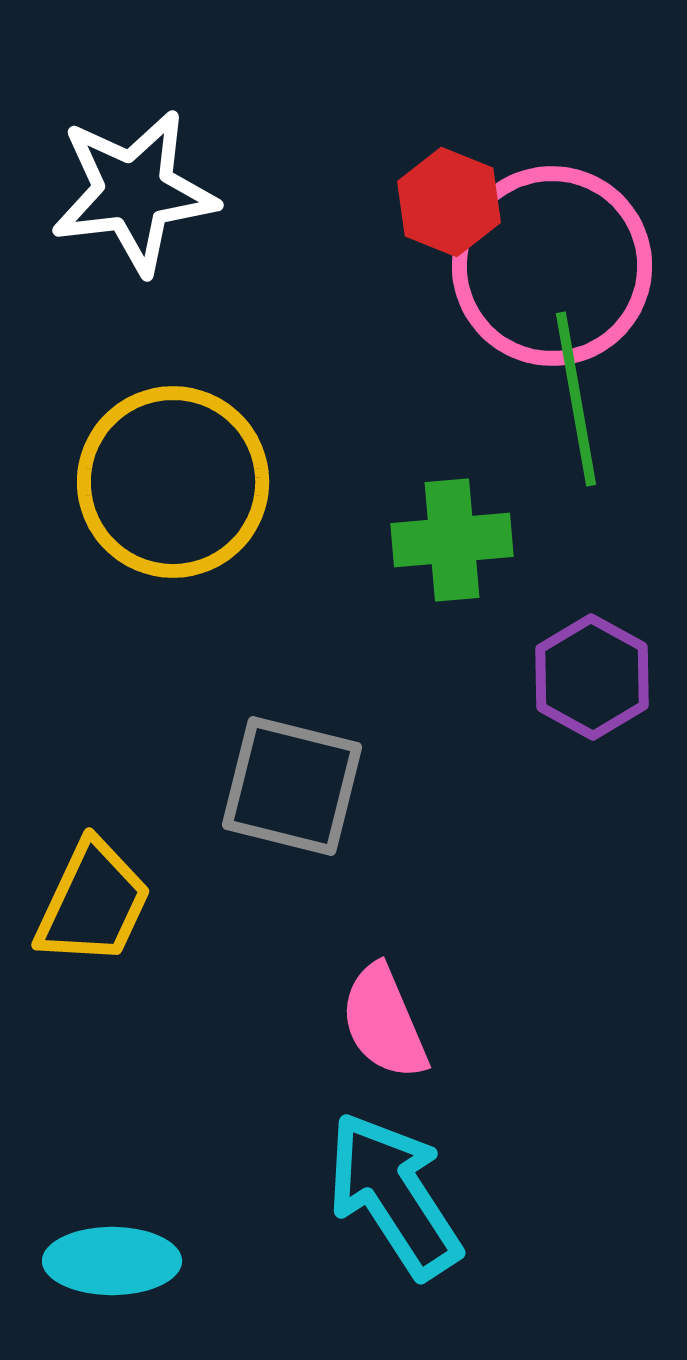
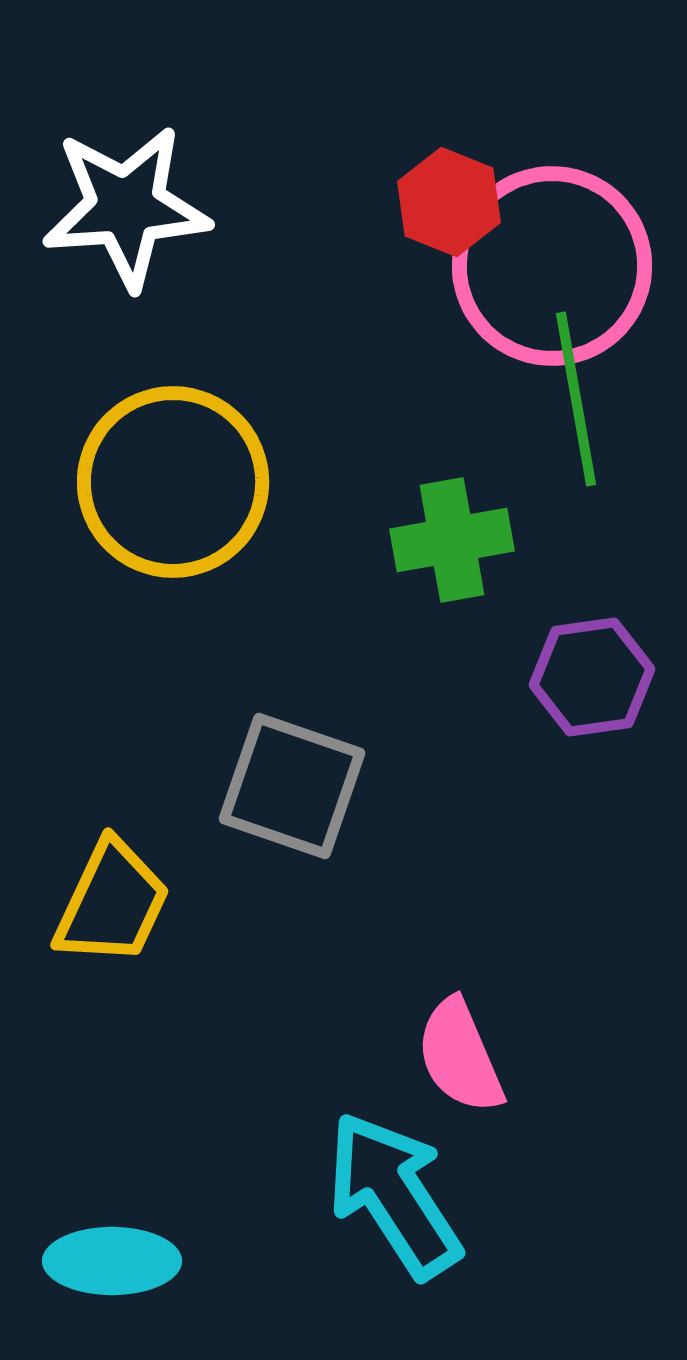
white star: moved 8 px left, 15 px down; rotated 3 degrees clockwise
green cross: rotated 5 degrees counterclockwise
purple hexagon: rotated 23 degrees clockwise
gray square: rotated 5 degrees clockwise
yellow trapezoid: moved 19 px right
pink semicircle: moved 76 px right, 34 px down
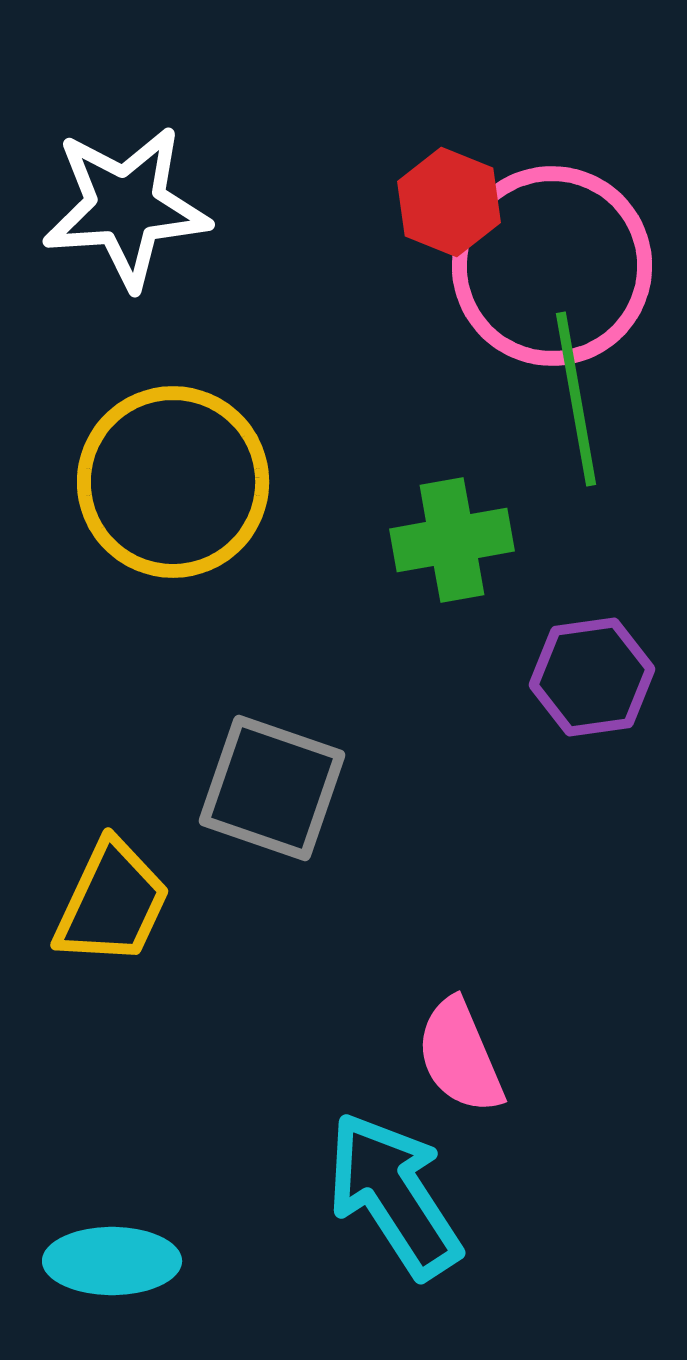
gray square: moved 20 px left, 2 px down
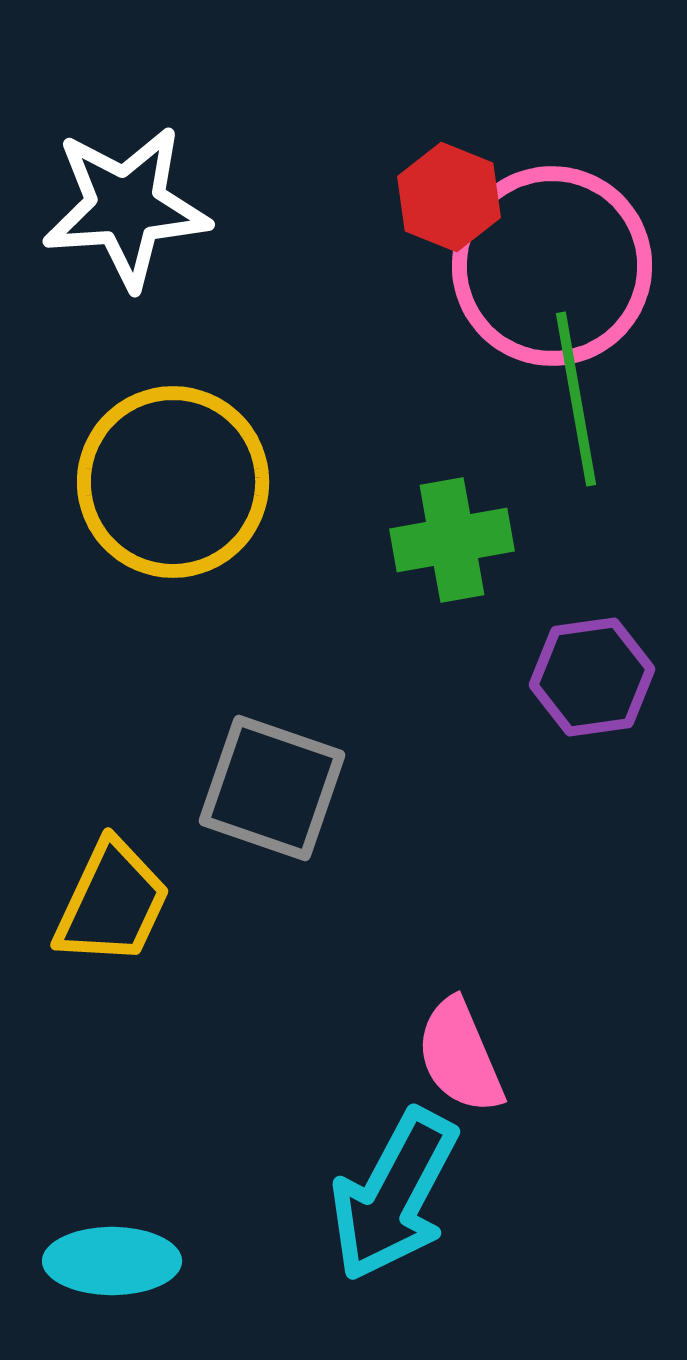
red hexagon: moved 5 px up
cyan arrow: rotated 119 degrees counterclockwise
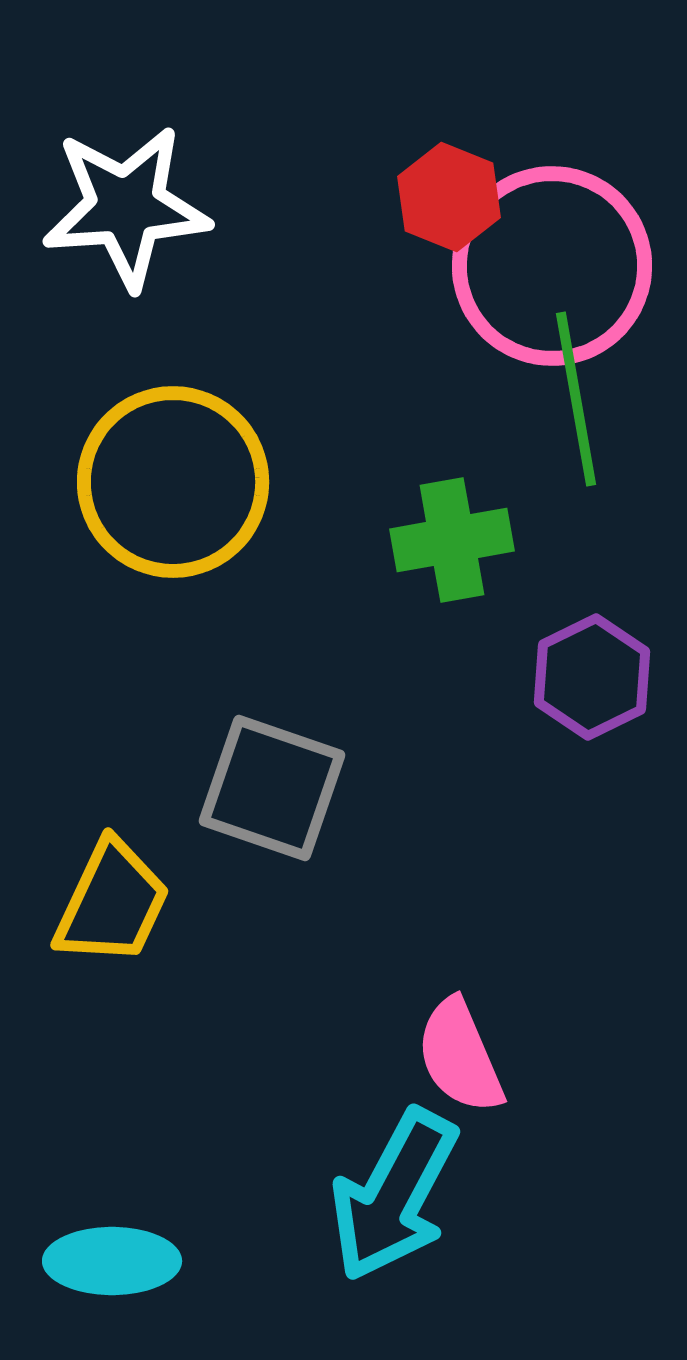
purple hexagon: rotated 18 degrees counterclockwise
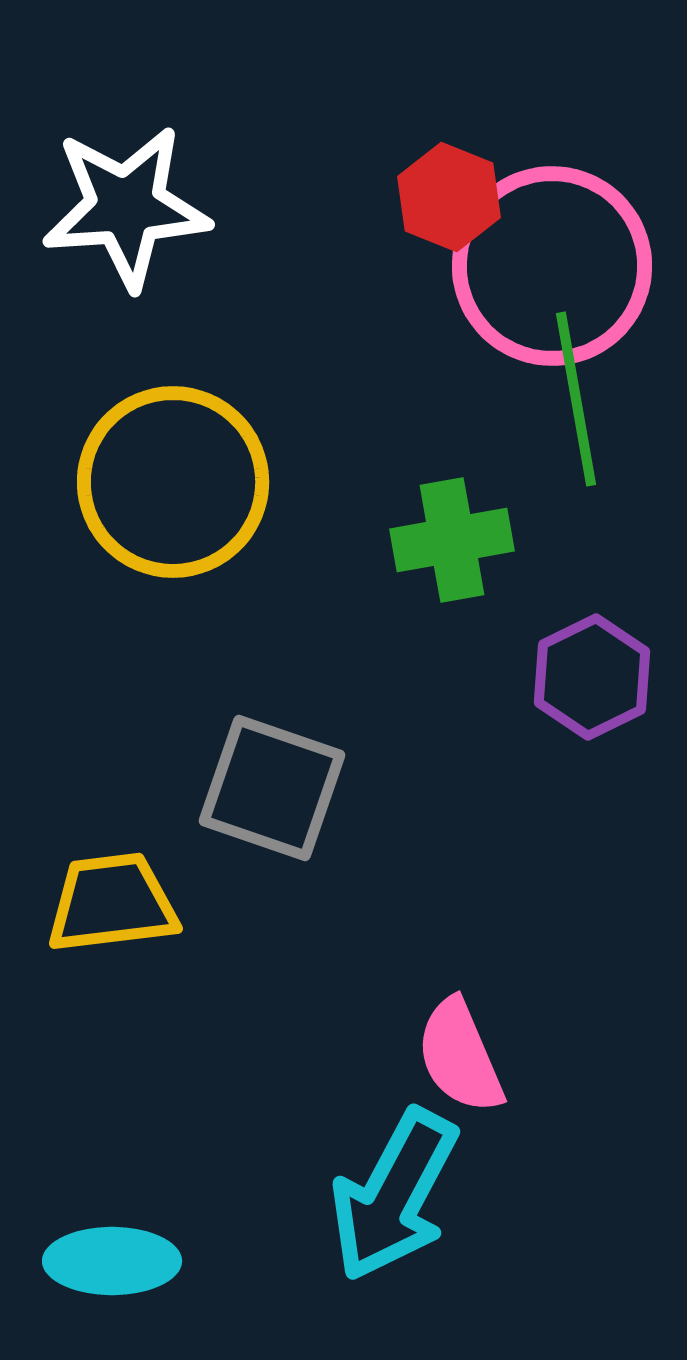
yellow trapezoid: rotated 122 degrees counterclockwise
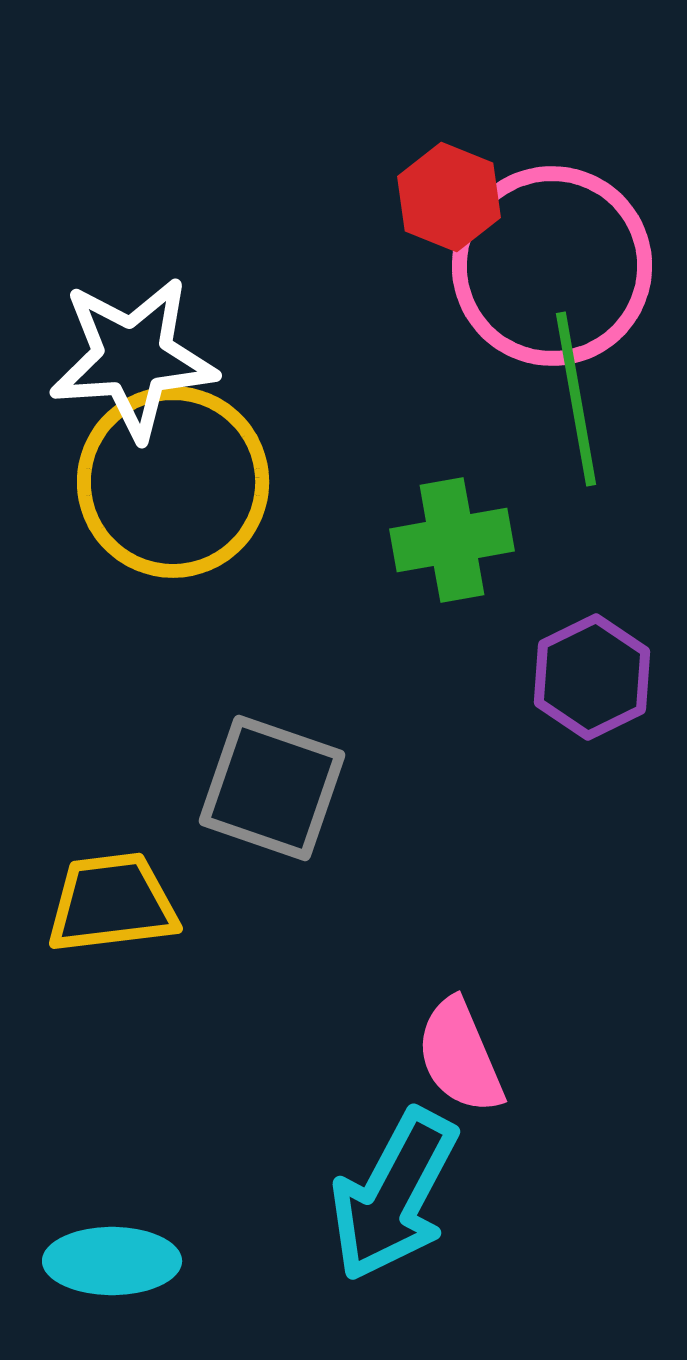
white star: moved 7 px right, 151 px down
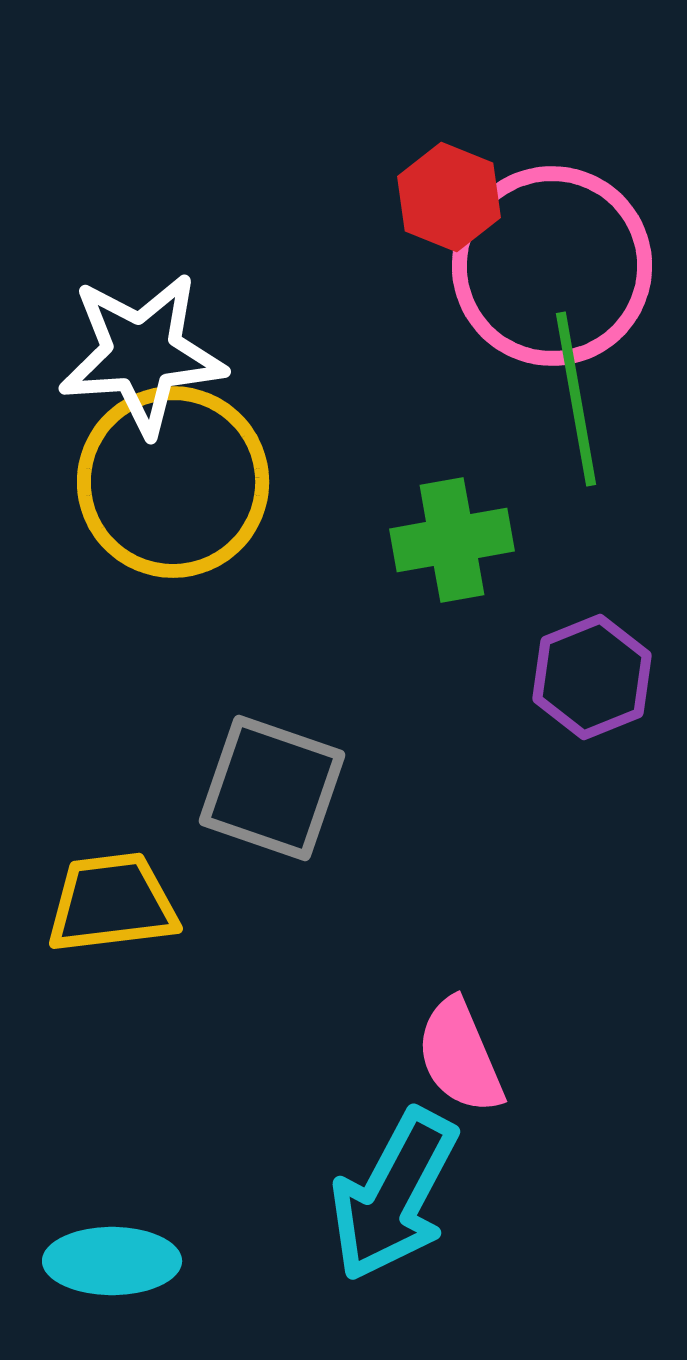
white star: moved 9 px right, 4 px up
purple hexagon: rotated 4 degrees clockwise
